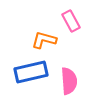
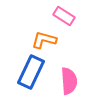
pink rectangle: moved 7 px left, 5 px up; rotated 30 degrees counterclockwise
blue rectangle: rotated 52 degrees counterclockwise
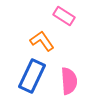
orange L-shape: moved 2 px left, 1 px down; rotated 40 degrees clockwise
blue rectangle: moved 1 px right, 4 px down
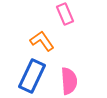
pink rectangle: moved 1 px right, 2 px up; rotated 35 degrees clockwise
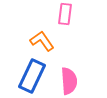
pink rectangle: rotated 30 degrees clockwise
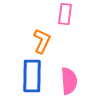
orange L-shape: rotated 60 degrees clockwise
blue rectangle: rotated 24 degrees counterclockwise
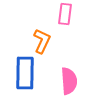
blue rectangle: moved 7 px left, 3 px up
